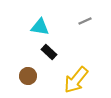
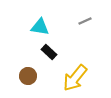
yellow arrow: moved 1 px left, 2 px up
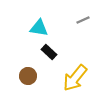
gray line: moved 2 px left, 1 px up
cyan triangle: moved 1 px left, 1 px down
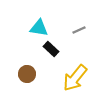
gray line: moved 4 px left, 10 px down
black rectangle: moved 2 px right, 3 px up
brown circle: moved 1 px left, 2 px up
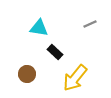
gray line: moved 11 px right, 6 px up
black rectangle: moved 4 px right, 3 px down
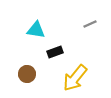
cyan triangle: moved 3 px left, 2 px down
black rectangle: rotated 63 degrees counterclockwise
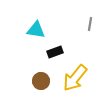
gray line: rotated 56 degrees counterclockwise
brown circle: moved 14 px right, 7 px down
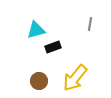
cyan triangle: rotated 24 degrees counterclockwise
black rectangle: moved 2 px left, 5 px up
brown circle: moved 2 px left
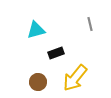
gray line: rotated 24 degrees counterclockwise
black rectangle: moved 3 px right, 6 px down
brown circle: moved 1 px left, 1 px down
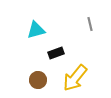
brown circle: moved 2 px up
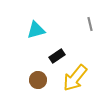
black rectangle: moved 1 px right, 3 px down; rotated 14 degrees counterclockwise
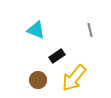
gray line: moved 6 px down
cyan triangle: rotated 36 degrees clockwise
yellow arrow: moved 1 px left
